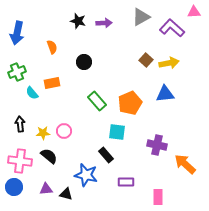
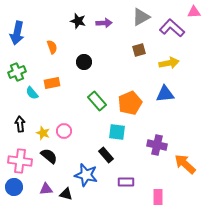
brown square: moved 7 px left, 10 px up; rotated 32 degrees clockwise
yellow star: rotated 24 degrees clockwise
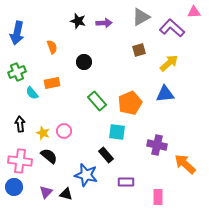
yellow arrow: rotated 30 degrees counterclockwise
purple triangle: moved 3 px down; rotated 40 degrees counterclockwise
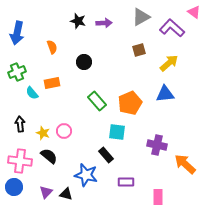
pink triangle: rotated 40 degrees clockwise
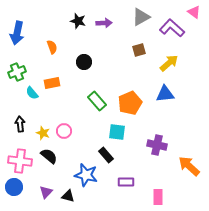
orange arrow: moved 4 px right, 2 px down
black triangle: moved 2 px right, 2 px down
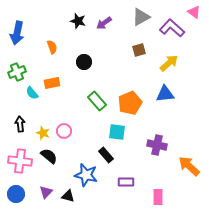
purple arrow: rotated 147 degrees clockwise
blue circle: moved 2 px right, 7 px down
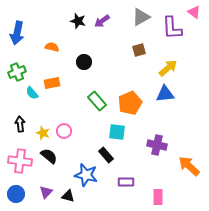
purple arrow: moved 2 px left, 2 px up
purple L-shape: rotated 135 degrees counterclockwise
orange semicircle: rotated 56 degrees counterclockwise
yellow arrow: moved 1 px left, 5 px down
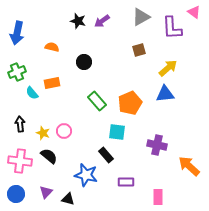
black triangle: moved 3 px down
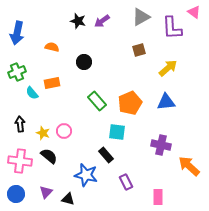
blue triangle: moved 1 px right, 8 px down
purple cross: moved 4 px right
purple rectangle: rotated 63 degrees clockwise
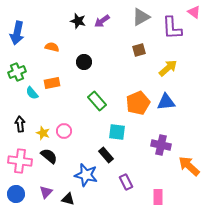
orange pentagon: moved 8 px right
